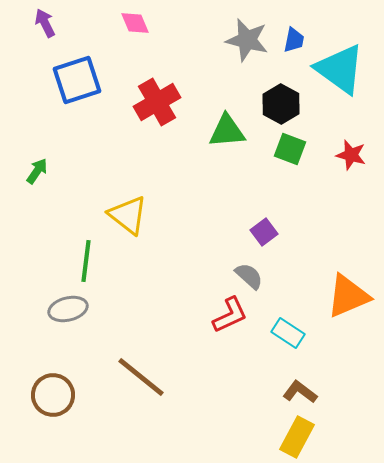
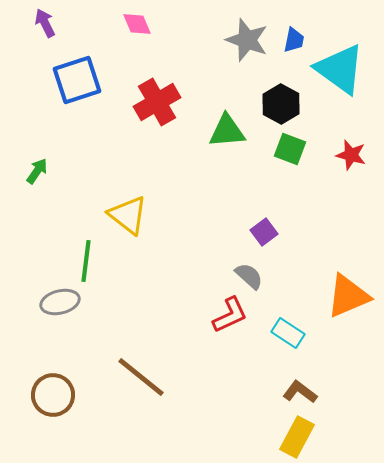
pink diamond: moved 2 px right, 1 px down
gray star: rotated 6 degrees clockwise
gray ellipse: moved 8 px left, 7 px up
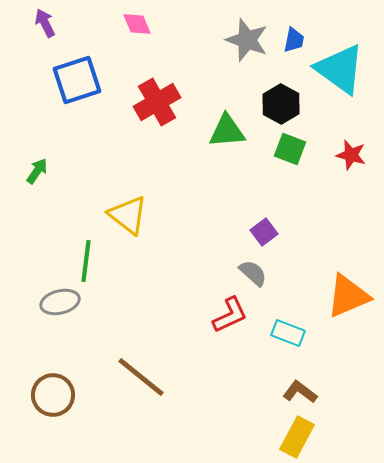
gray semicircle: moved 4 px right, 3 px up
cyan rectangle: rotated 12 degrees counterclockwise
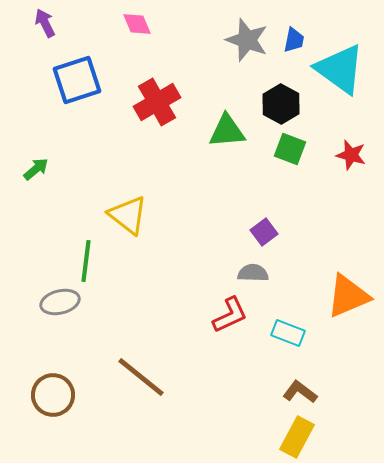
green arrow: moved 1 px left, 2 px up; rotated 16 degrees clockwise
gray semicircle: rotated 40 degrees counterclockwise
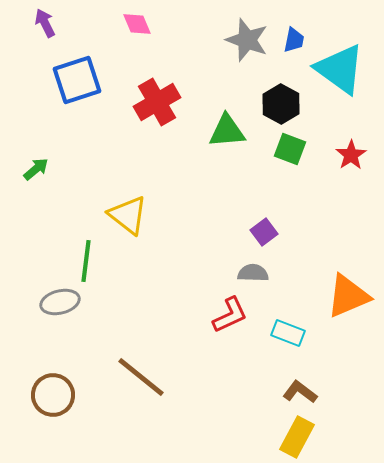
red star: rotated 24 degrees clockwise
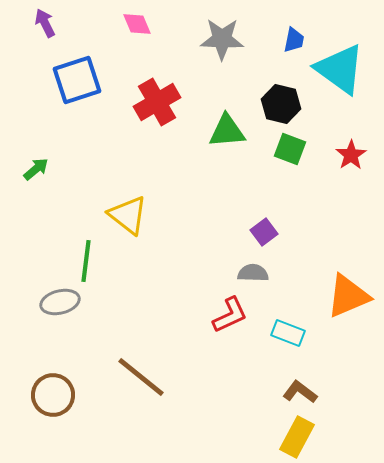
gray star: moved 25 px left, 1 px up; rotated 18 degrees counterclockwise
black hexagon: rotated 15 degrees counterclockwise
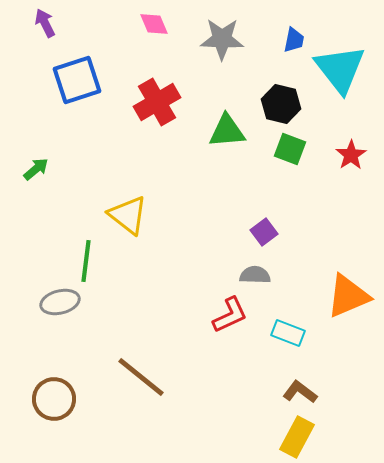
pink diamond: moved 17 px right
cyan triangle: rotated 16 degrees clockwise
gray semicircle: moved 2 px right, 2 px down
brown circle: moved 1 px right, 4 px down
